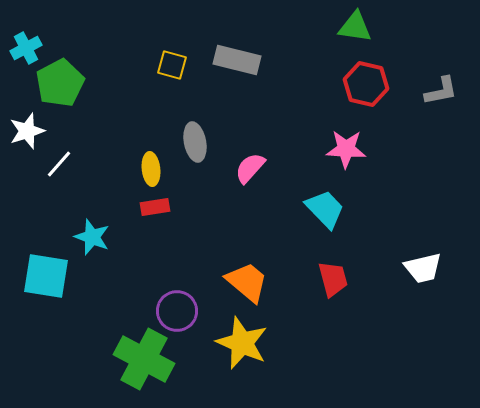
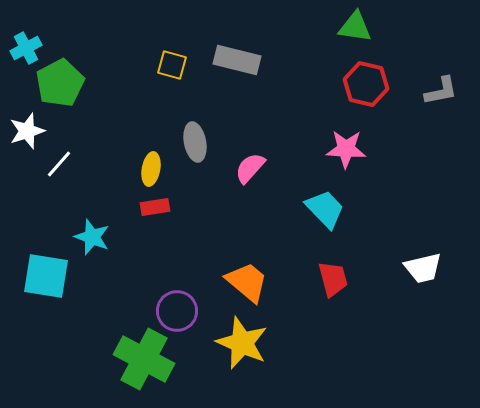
yellow ellipse: rotated 16 degrees clockwise
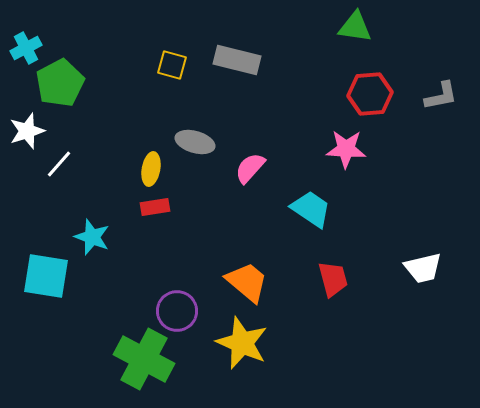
red hexagon: moved 4 px right, 10 px down; rotated 18 degrees counterclockwise
gray L-shape: moved 5 px down
gray ellipse: rotated 63 degrees counterclockwise
cyan trapezoid: moved 14 px left; rotated 12 degrees counterclockwise
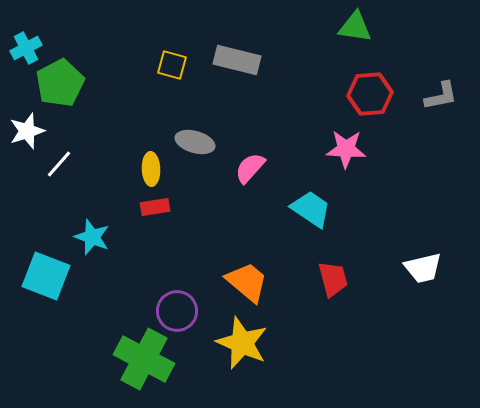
yellow ellipse: rotated 12 degrees counterclockwise
cyan square: rotated 12 degrees clockwise
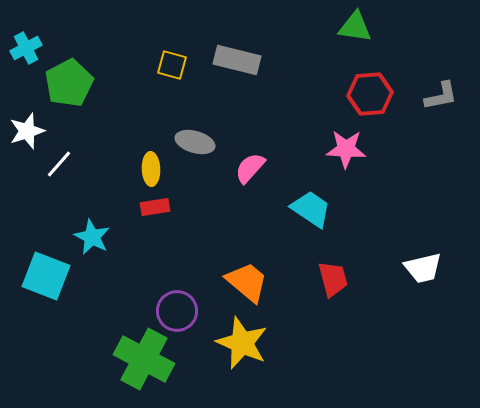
green pentagon: moved 9 px right
cyan star: rotated 6 degrees clockwise
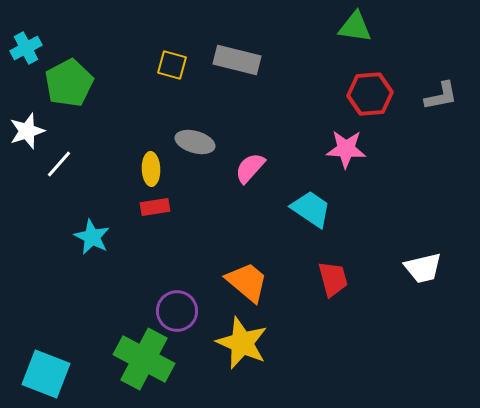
cyan square: moved 98 px down
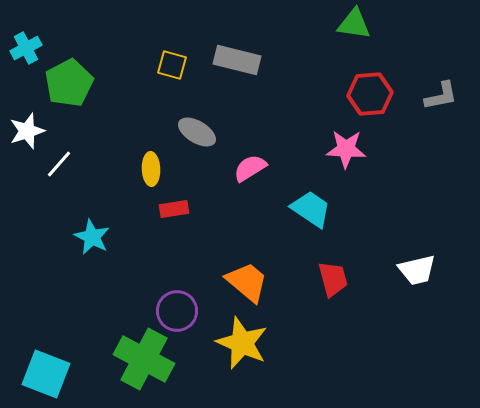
green triangle: moved 1 px left, 3 px up
gray ellipse: moved 2 px right, 10 px up; rotated 15 degrees clockwise
pink semicircle: rotated 16 degrees clockwise
red rectangle: moved 19 px right, 2 px down
white trapezoid: moved 6 px left, 2 px down
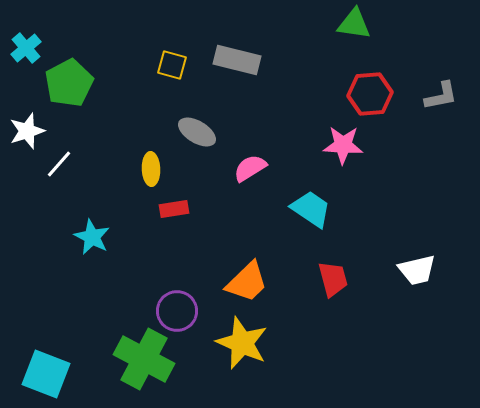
cyan cross: rotated 12 degrees counterclockwise
pink star: moved 3 px left, 4 px up
orange trapezoid: rotated 96 degrees clockwise
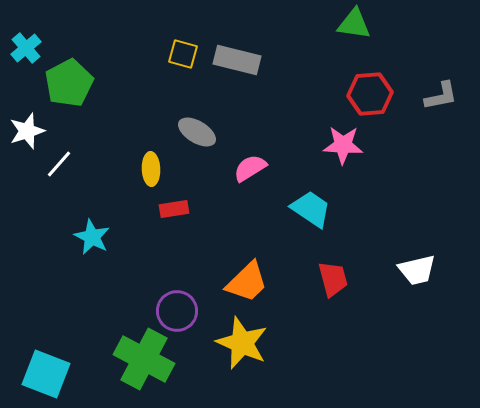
yellow square: moved 11 px right, 11 px up
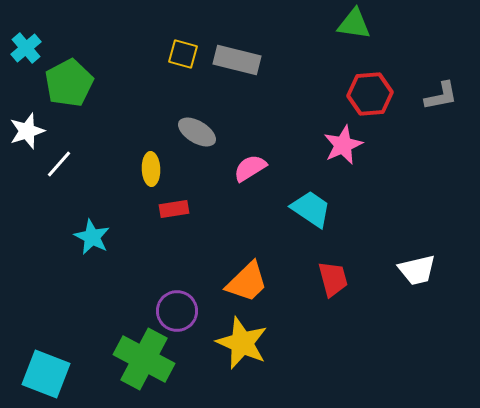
pink star: rotated 27 degrees counterclockwise
